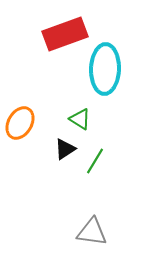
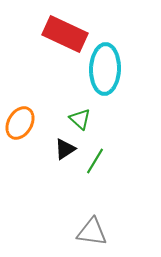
red rectangle: rotated 45 degrees clockwise
green triangle: rotated 10 degrees clockwise
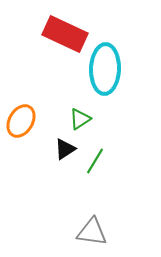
green triangle: rotated 45 degrees clockwise
orange ellipse: moved 1 px right, 2 px up
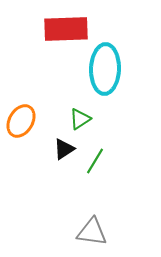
red rectangle: moved 1 px right, 5 px up; rotated 27 degrees counterclockwise
black triangle: moved 1 px left
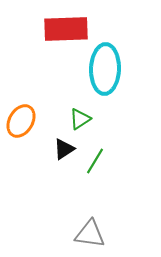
gray triangle: moved 2 px left, 2 px down
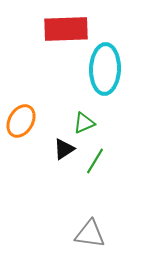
green triangle: moved 4 px right, 4 px down; rotated 10 degrees clockwise
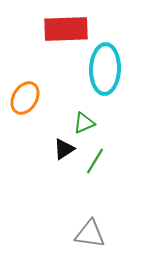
orange ellipse: moved 4 px right, 23 px up
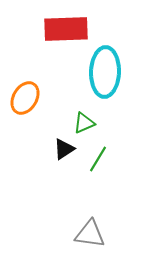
cyan ellipse: moved 3 px down
green line: moved 3 px right, 2 px up
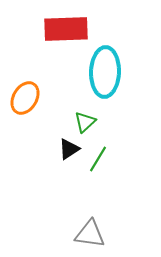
green triangle: moved 1 px right, 1 px up; rotated 20 degrees counterclockwise
black triangle: moved 5 px right
